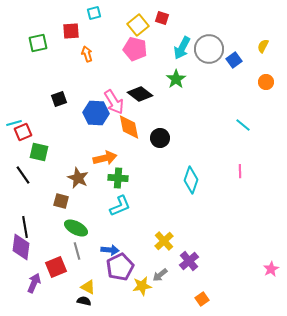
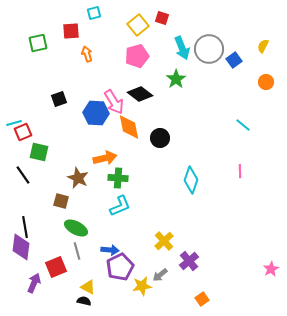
cyan arrow at (182, 48): rotated 50 degrees counterclockwise
pink pentagon at (135, 49): moved 2 px right, 7 px down; rotated 30 degrees counterclockwise
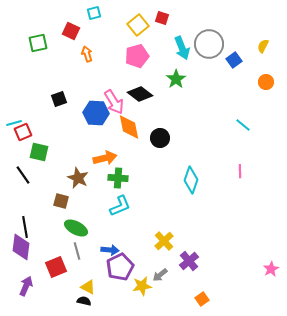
red square at (71, 31): rotated 30 degrees clockwise
gray circle at (209, 49): moved 5 px up
purple arrow at (34, 283): moved 8 px left, 3 px down
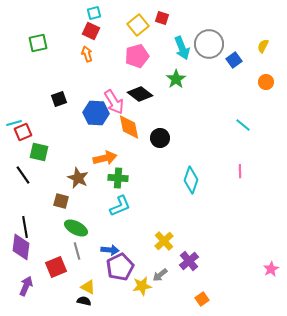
red square at (71, 31): moved 20 px right
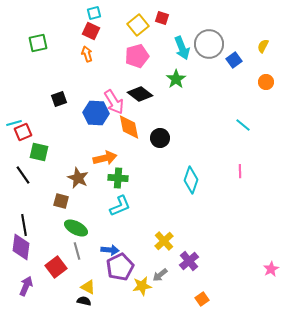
black line at (25, 227): moved 1 px left, 2 px up
red square at (56, 267): rotated 15 degrees counterclockwise
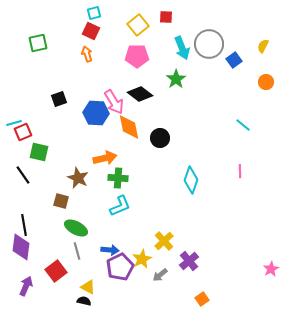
red square at (162, 18): moved 4 px right, 1 px up; rotated 16 degrees counterclockwise
pink pentagon at (137, 56): rotated 15 degrees clockwise
red square at (56, 267): moved 4 px down
yellow star at (142, 286): moved 27 px up; rotated 18 degrees counterclockwise
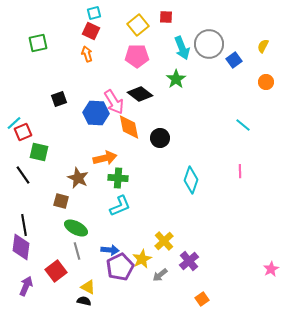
cyan line at (14, 123): rotated 28 degrees counterclockwise
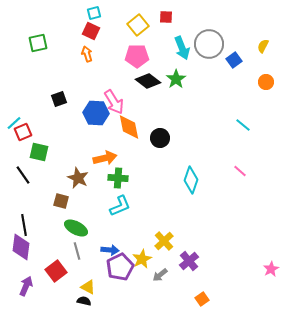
black diamond at (140, 94): moved 8 px right, 13 px up
pink line at (240, 171): rotated 48 degrees counterclockwise
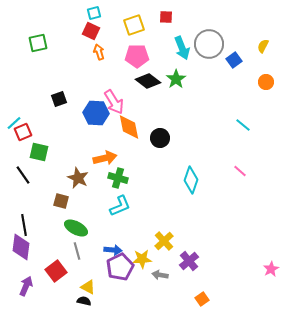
yellow square at (138, 25): moved 4 px left; rotated 20 degrees clockwise
orange arrow at (87, 54): moved 12 px right, 2 px up
green cross at (118, 178): rotated 12 degrees clockwise
blue arrow at (110, 250): moved 3 px right
yellow star at (142, 259): rotated 24 degrees clockwise
gray arrow at (160, 275): rotated 49 degrees clockwise
